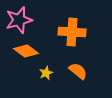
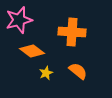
orange diamond: moved 6 px right
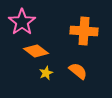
pink star: moved 3 px right, 2 px down; rotated 20 degrees counterclockwise
orange cross: moved 12 px right, 1 px up
orange diamond: moved 4 px right
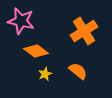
pink star: moved 1 px left, 1 px up; rotated 24 degrees counterclockwise
orange cross: rotated 36 degrees counterclockwise
yellow star: moved 1 px left, 1 px down
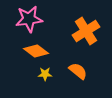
pink star: moved 8 px right, 2 px up; rotated 20 degrees counterclockwise
orange cross: moved 2 px right
yellow star: rotated 24 degrees clockwise
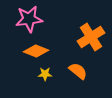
orange cross: moved 5 px right, 6 px down
orange diamond: rotated 15 degrees counterclockwise
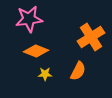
orange semicircle: rotated 78 degrees clockwise
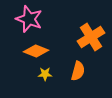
pink star: rotated 28 degrees clockwise
orange semicircle: rotated 12 degrees counterclockwise
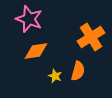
orange diamond: rotated 30 degrees counterclockwise
yellow star: moved 10 px right, 2 px down; rotated 24 degrees clockwise
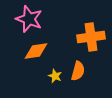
orange cross: rotated 24 degrees clockwise
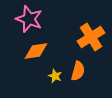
orange cross: rotated 24 degrees counterclockwise
